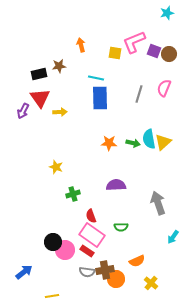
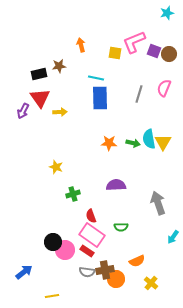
yellow triangle: rotated 18 degrees counterclockwise
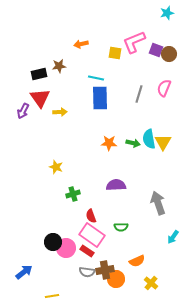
orange arrow: moved 1 px up; rotated 88 degrees counterclockwise
purple square: moved 2 px right, 1 px up
pink circle: moved 1 px right, 2 px up
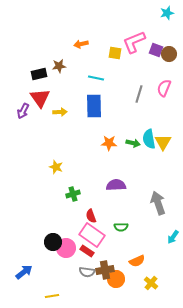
blue rectangle: moved 6 px left, 8 px down
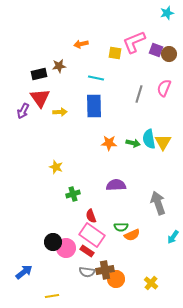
orange semicircle: moved 5 px left, 26 px up
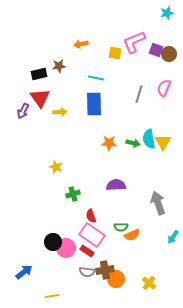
blue rectangle: moved 2 px up
yellow cross: moved 2 px left
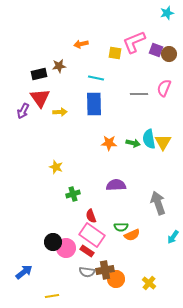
gray line: rotated 72 degrees clockwise
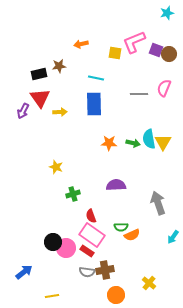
orange circle: moved 16 px down
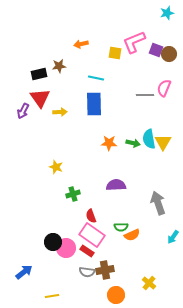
gray line: moved 6 px right, 1 px down
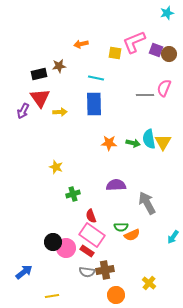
gray arrow: moved 11 px left; rotated 10 degrees counterclockwise
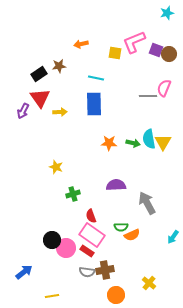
black rectangle: rotated 21 degrees counterclockwise
gray line: moved 3 px right, 1 px down
black circle: moved 1 px left, 2 px up
